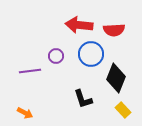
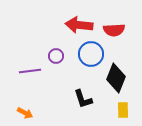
yellow rectangle: rotated 42 degrees clockwise
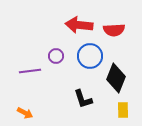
blue circle: moved 1 px left, 2 px down
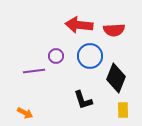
purple line: moved 4 px right
black L-shape: moved 1 px down
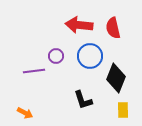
red semicircle: moved 1 px left, 2 px up; rotated 80 degrees clockwise
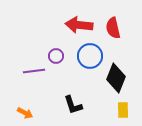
black L-shape: moved 10 px left, 5 px down
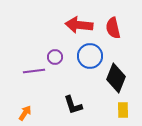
purple circle: moved 1 px left, 1 px down
orange arrow: rotated 84 degrees counterclockwise
